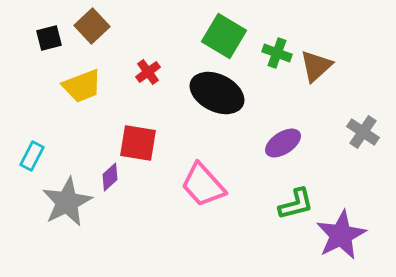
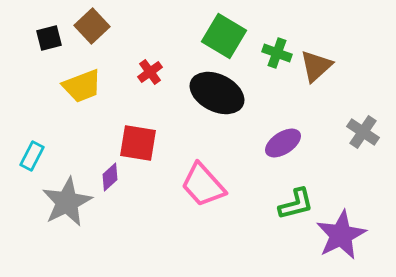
red cross: moved 2 px right
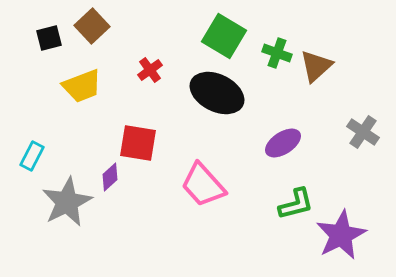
red cross: moved 2 px up
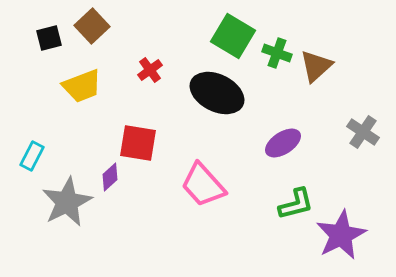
green square: moved 9 px right
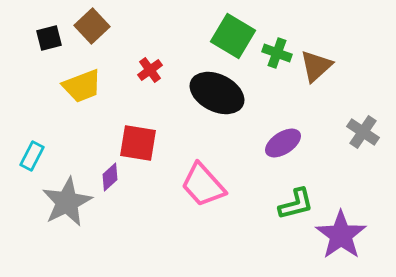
purple star: rotated 9 degrees counterclockwise
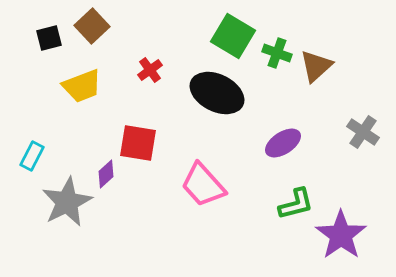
purple diamond: moved 4 px left, 3 px up
